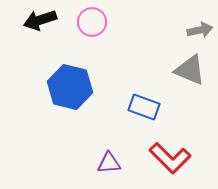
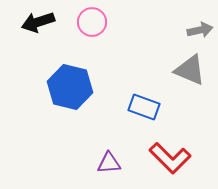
black arrow: moved 2 px left, 2 px down
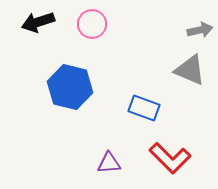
pink circle: moved 2 px down
blue rectangle: moved 1 px down
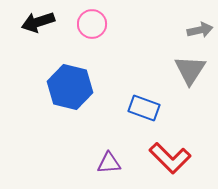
gray triangle: rotated 40 degrees clockwise
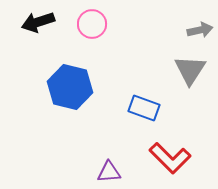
purple triangle: moved 9 px down
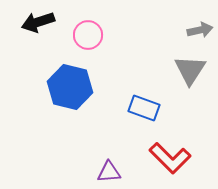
pink circle: moved 4 px left, 11 px down
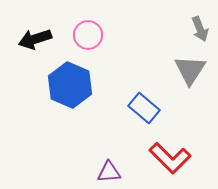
black arrow: moved 3 px left, 17 px down
gray arrow: moved 1 px up; rotated 80 degrees clockwise
blue hexagon: moved 2 px up; rotated 9 degrees clockwise
blue rectangle: rotated 20 degrees clockwise
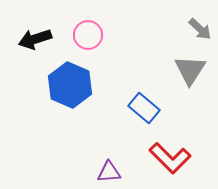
gray arrow: rotated 25 degrees counterclockwise
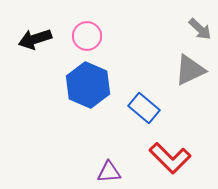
pink circle: moved 1 px left, 1 px down
gray triangle: rotated 32 degrees clockwise
blue hexagon: moved 18 px right
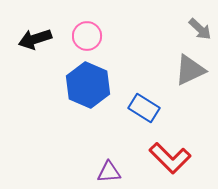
blue rectangle: rotated 8 degrees counterclockwise
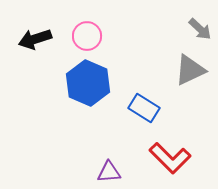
blue hexagon: moved 2 px up
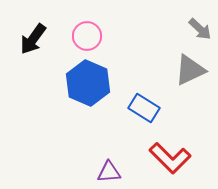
black arrow: moved 2 px left; rotated 36 degrees counterclockwise
